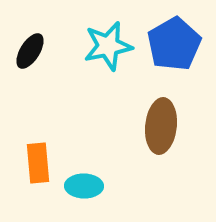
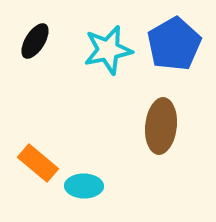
cyan star: moved 4 px down
black ellipse: moved 5 px right, 10 px up
orange rectangle: rotated 45 degrees counterclockwise
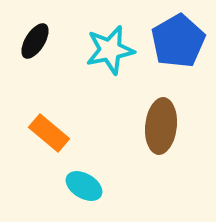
blue pentagon: moved 4 px right, 3 px up
cyan star: moved 2 px right
orange rectangle: moved 11 px right, 30 px up
cyan ellipse: rotated 30 degrees clockwise
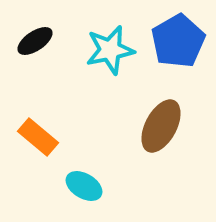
black ellipse: rotated 24 degrees clockwise
brown ellipse: rotated 22 degrees clockwise
orange rectangle: moved 11 px left, 4 px down
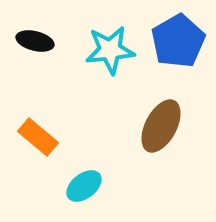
black ellipse: rotated 48 degrees clockwise
cyan star: rotated 6 degrees clockwise
cyan ellipse: rotated 69 degrees counterclockwise
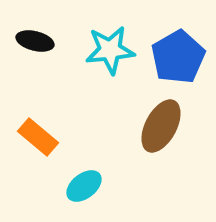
blue pentagon: moved 16 px down
